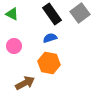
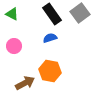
orange hexagon: moved 1 px right, 8 px down
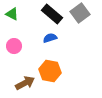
black rectangle: rotated 15 degrees counterclockwise
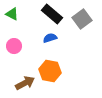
gray square: moved 2 px right, 6 px down
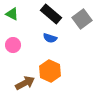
black rectangle: moved 1 px left
blue semicircle: rotated 144 degrees counterclockwise
pink circle: moved 1 px left, 1 px up
orange hexagon: rotated 15 degrees clockwise
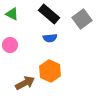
black rectangle: moved 2 px left
blue semicircle: rotated 24 degrees counterclockwise
pink circle: moved 3 px left
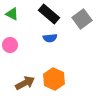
orange hexagon: moved 4 px right, 8 px down
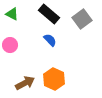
blue semicircle: moved 2 px down; rotated 128 degrees counterclockwise
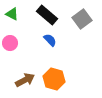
black rectangle: moved 2 px left, 1 px down
pink circle: moved 2 px up
orange hexagon: rotated 10 degrees counterclockwise
brown arrow: moved 3 px up
